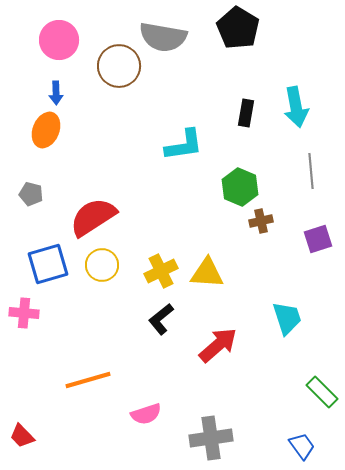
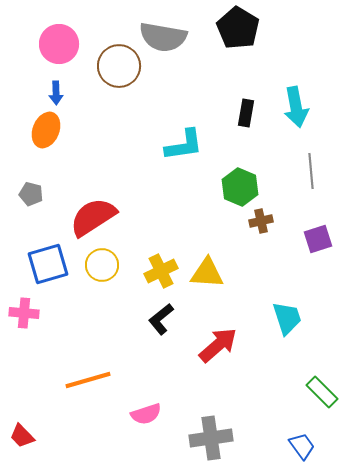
pink circle: moved 4 px down
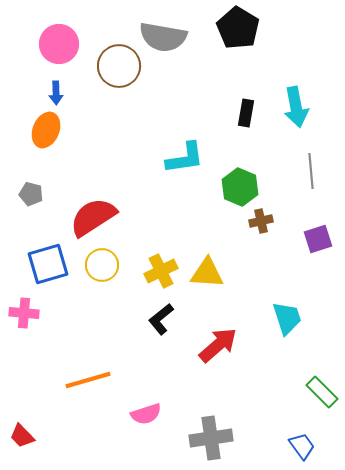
cyan L-shape: moved 1 px right, 13 px down
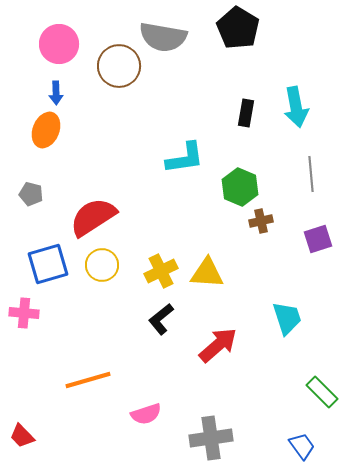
gray line: moved 3 px down
